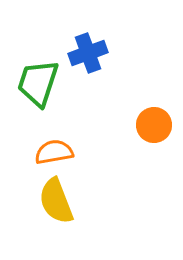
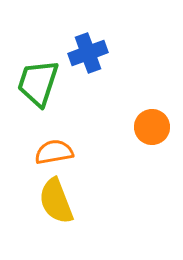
orange circle: moved 2 px left, 2 px down
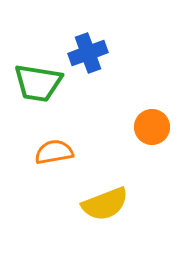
green trapezoid: rotated 99 degrees counterclockwise
yellow semicircle: moved 49 px right, 3 px down; rotated 90 degrees counterclockwise
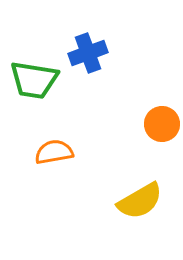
green trapezoid: moved 4 px left, 3 px up
orange circle: moved 10 px right, 3 px up
yellow semicircle: moved 35 px right, 3 px up; rotated 9 degrees counterclockwise
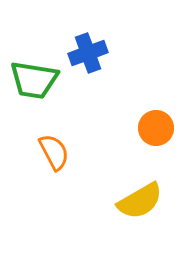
orange circle: moved 6 px left, 4 px down
orange semicircle: rotated 72 degrees clockwise
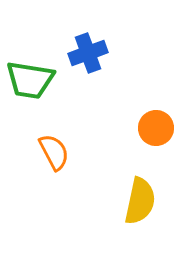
green trapezoid: moved 4 px left
yellow semicircle: rotated 48 degrees counterclockwise
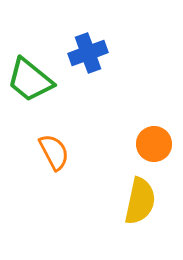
green trapezoid: rotated 30 degrees clockwise
orange circle: moved 2 px left, 16 px down
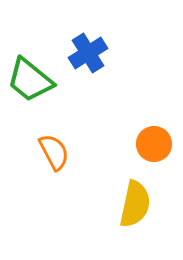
blue cross: rotated 12 degrees counterclockwise
yellow semicircle: moved 5 px left, 3 px down
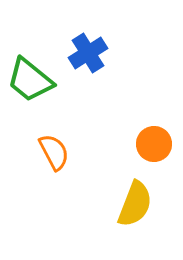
yellow semicircle: rotated 9 degrees clockwise
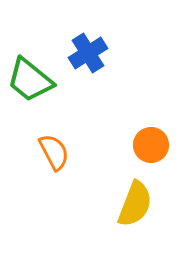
orange circle: moved 3 px left, 1 px down
